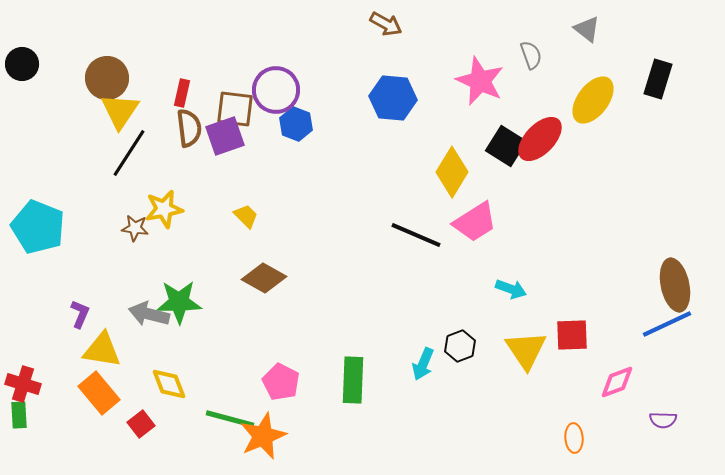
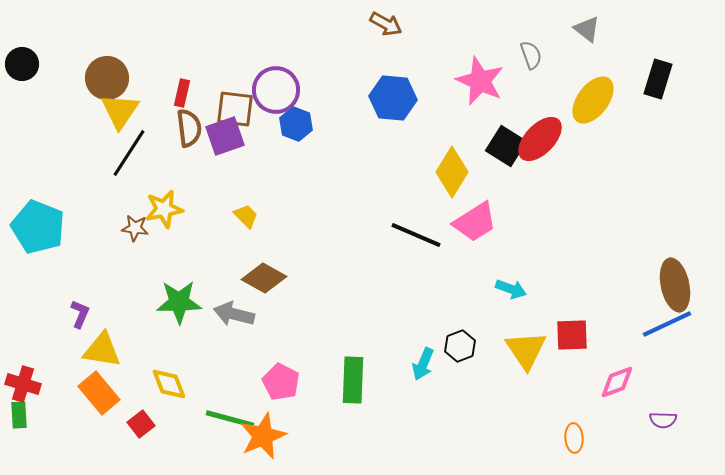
gray arrow at (149, 314): moved 85 px right
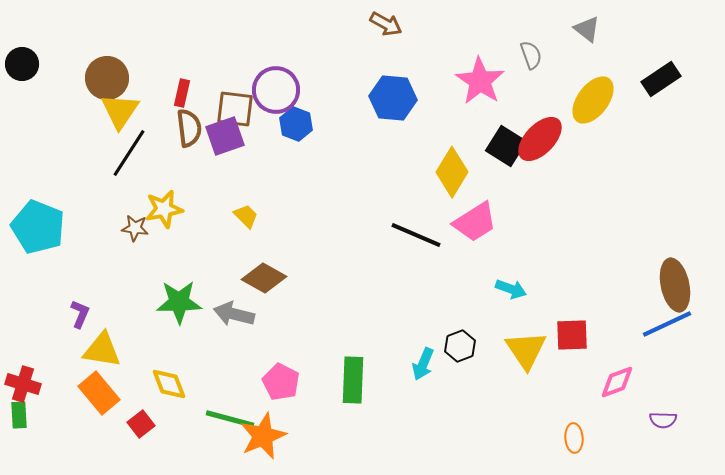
black rectangle at (658, 79): moved 3 px right; rotated 39 degrees clockwise
pink star at (480, 81): rotated 9 degrees clockwise
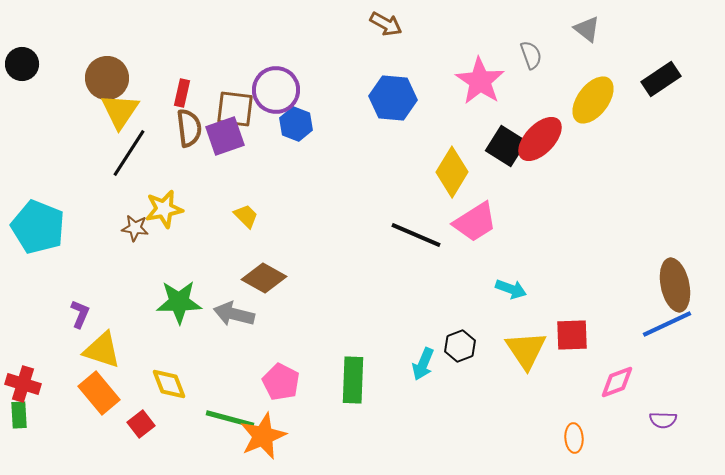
yellow triangle at (102, 350): rotated 9 degrees clockwise
